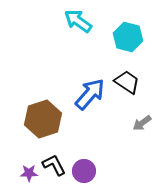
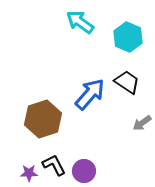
cyan arrow: moved 2 px right, 1 px down
cyan hexagon: rotated 8 degrees clockwise
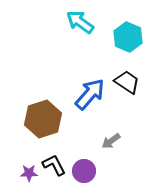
gray arrow: moved 31 px left, 18 px down
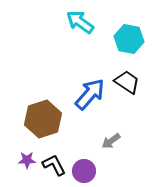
cyan hexagon: moved 1 px right, 2 px down; rotated 12 degrees counterclockwise
purple star: moved 2 px left, 13 px up
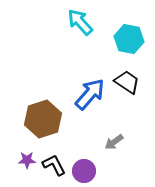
cyan arrow: rotated 12 degrees clockwise
gray arrow: moved 3 px right, 1 px down
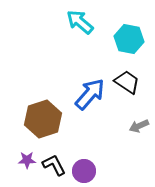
cyan arrow: rotated 8 degrees counterclockwise
gray arrow: moved 25 px right, 16 px up; rotated 12 degrees clockwise
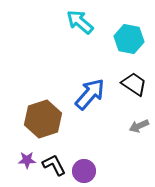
black trapezoid: moved 7 px right, 2 px down
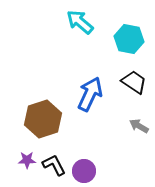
black trapezoid: moved 2 px up
blue arrow: rotated 16 degrees counterclockwise
gray arrow: rotated 54 degrees clockwise
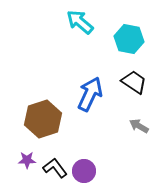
black L-shape: moved 1 px right, 3 px down; rotated 10 degrees counterclockwise
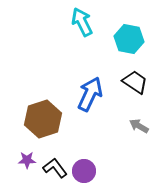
cyan arrow: moved 2 px right; rotated 24 degrees clockwise
black trapezoid: moved 1 px right
